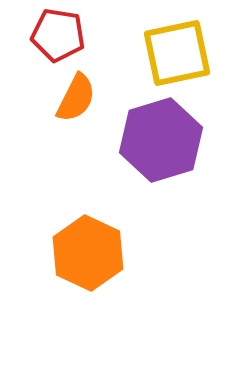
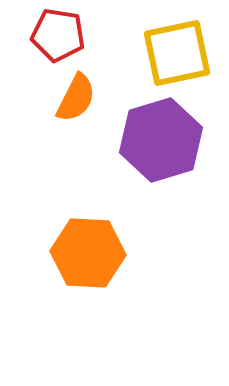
orange hexagon: rotated 22 degrees counterclockwise
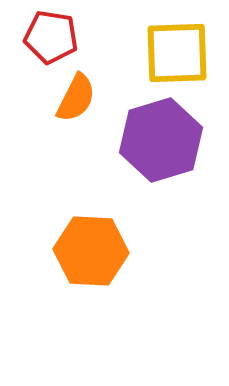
red pentagon: moved 7 px left, 2 px down
yellow square: rotated 10 degrees clockwise
orange hexagon: moved 3 px right, 2 px up
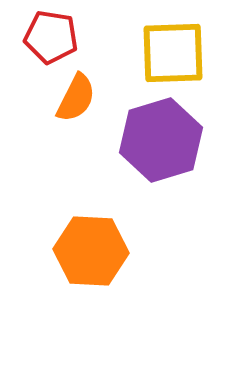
yellow square: moved 4 px left
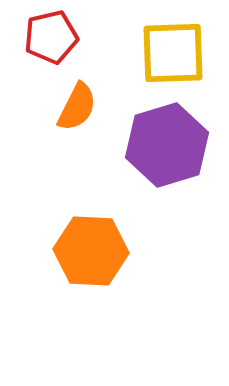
red pentagon: rotated 22 degrees counterclockwise
orange semicircle: moved 1 px right, 9 px down
purple hexagon: moved 6 px right, 5 px down
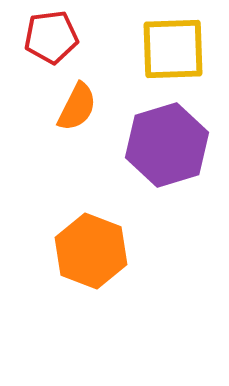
red pentagon: rotated 6 degrees clockwise
yellow square: moved 4 px up
orange hexagon: rotated 18 degrees clockwise
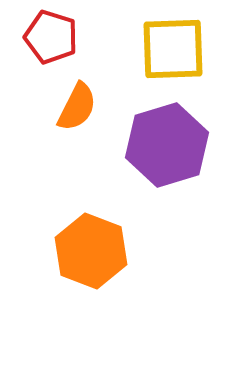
red pentagon: rotated 24 degrees clockwise
